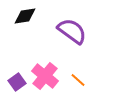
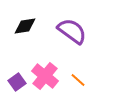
black diamond: moved 10 px down
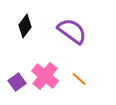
black diamond: rotated 45 degrees counterclockwise
orange line: moved 1 px right, 1 px up
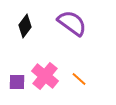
purple semicircle: moved 8 px up
purple square: rotated 36 degrees clockwise
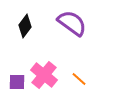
pink cross: moved 1 px left, 1 px up
